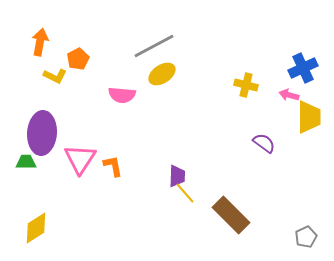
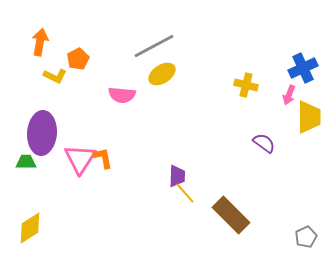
pink arrow: rotated 84 degrees counterclockwise
orange L-shape: moved 10 px left, 8 px up
yellow diamond: moved 6 px left
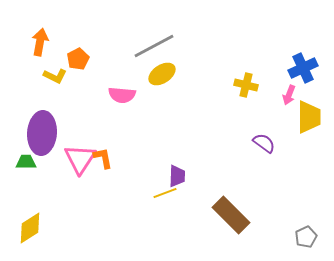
yellow line: moved 20 px left; rotated 70 degrees counterclockwise
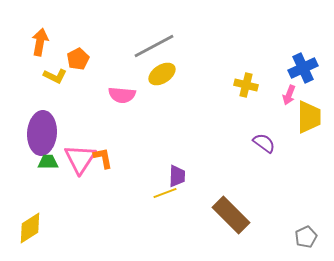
green trapezoid: moved 22 px right
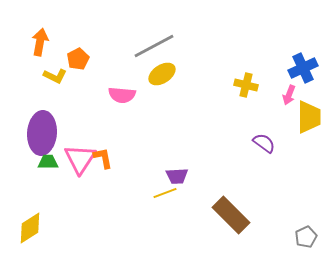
purple trapezoid: rotated 85 degrees clockwise
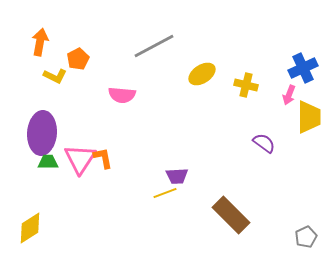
yellow ellipse: moved 40 px right
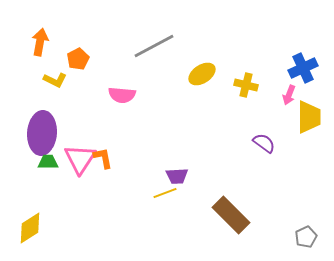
yellow L-shape: moved 4 px down
